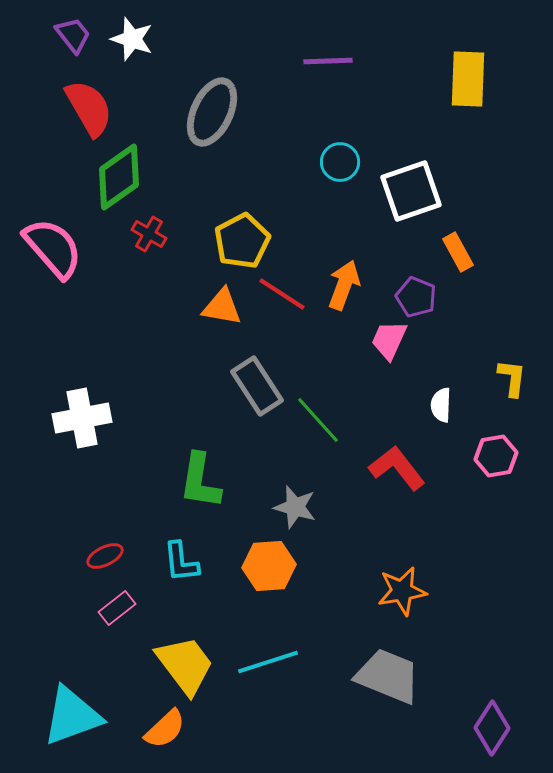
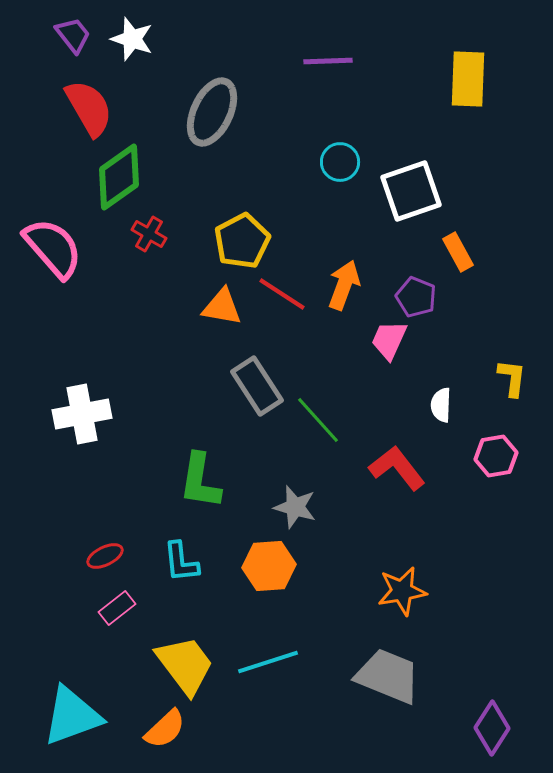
white cross: moved 4 px up
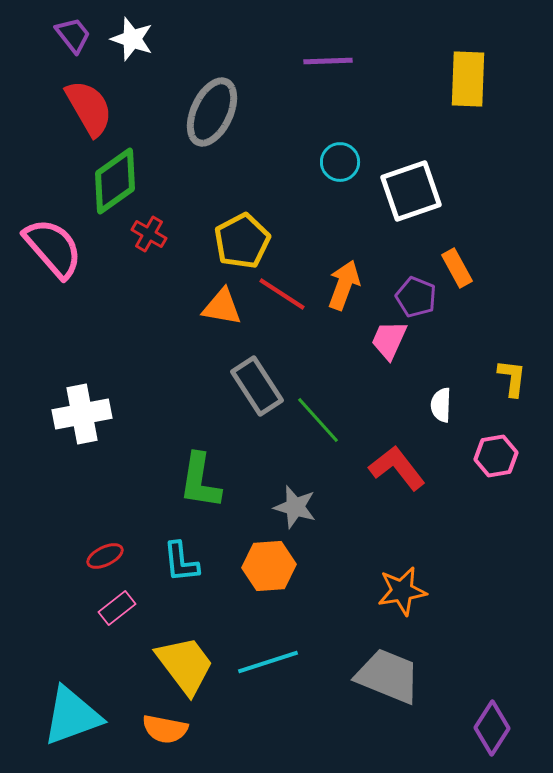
green diamond: moved 4 px left, 4 px down
orange rectangle: moved 1 px left, 16 px down
orange semicircle: rotated 54 degrees clockwise
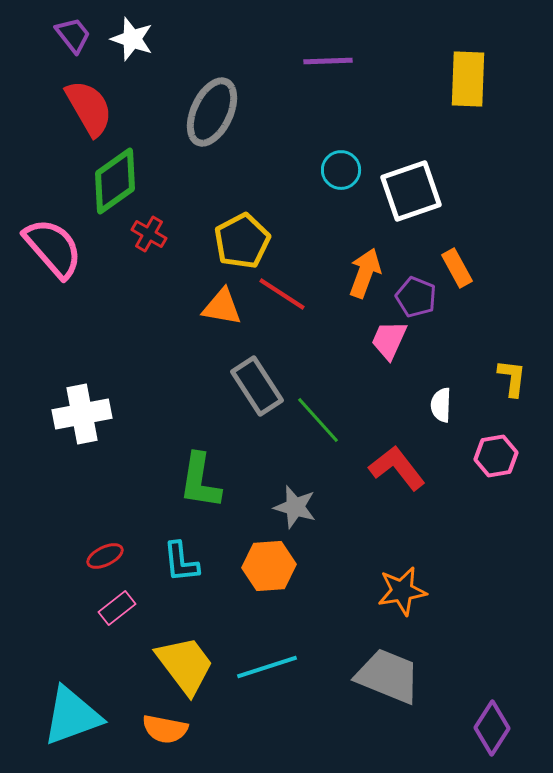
cyan circle: moved 1 px right, 8 px down
orange arrow: moved 21 px right, 12 px up
cyan line: moved 1 px left, 5 px down
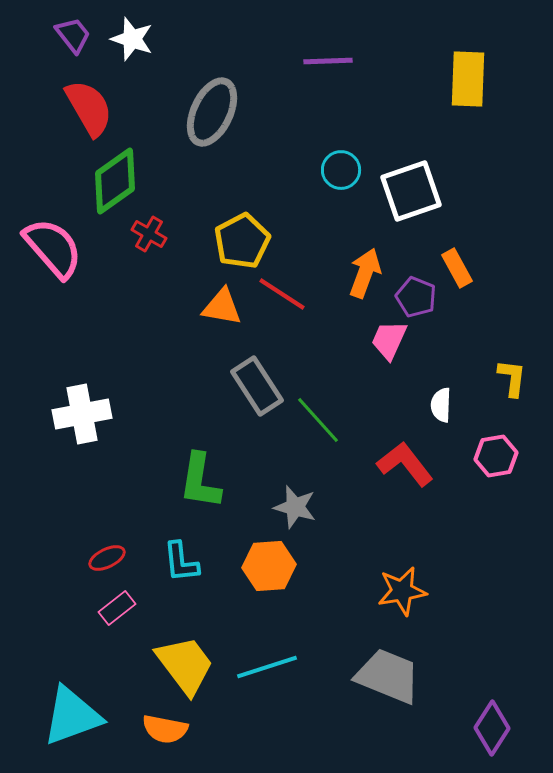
red L-shape: moved 8 px right, 4 px up
red ellipse: moved 2 px right, 2 px down
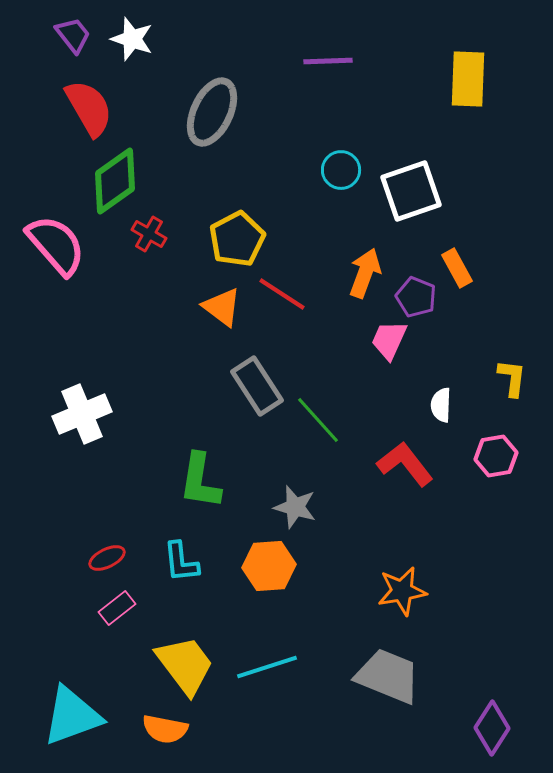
yellow pentagon: moved 5 px left, 2 px up
pink semicircle: moved 3 px right, 3 px up
orange triangle: rotated 27 degrees clockwise
white cross: rotated 12 degrees counterclockwise
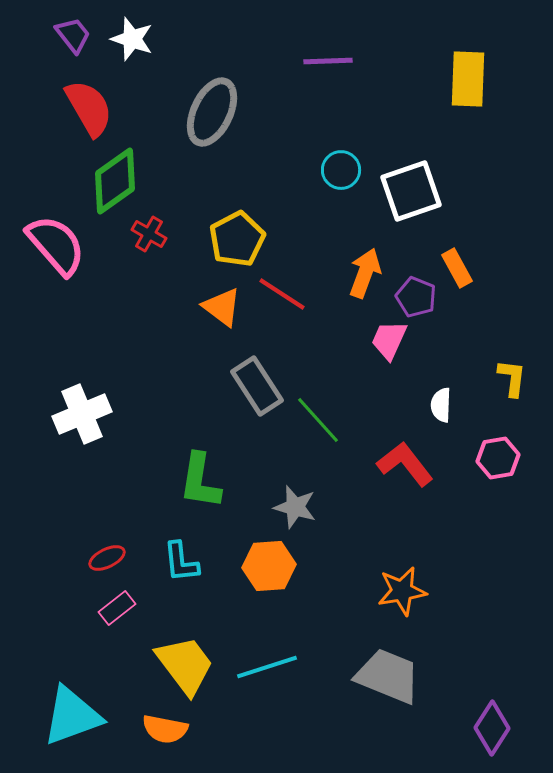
pink hexagon: moved 2 px right, 2 px down
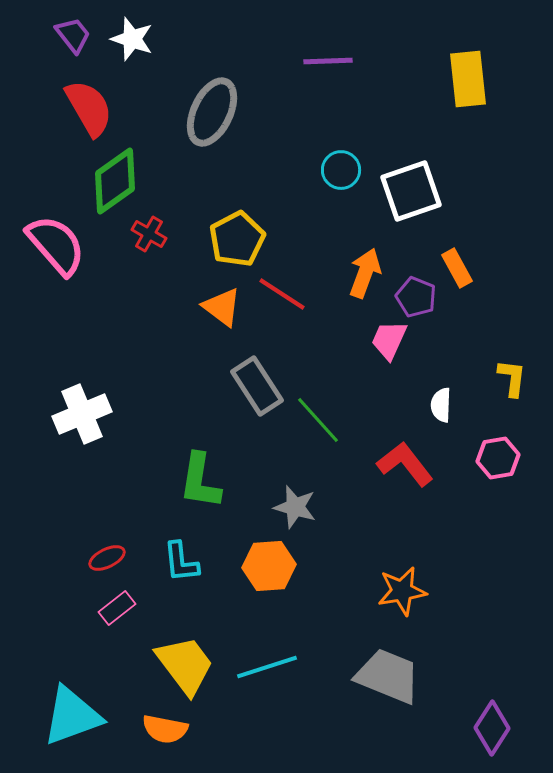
yellow rectangle: rotated 8 degrees counterclockwise
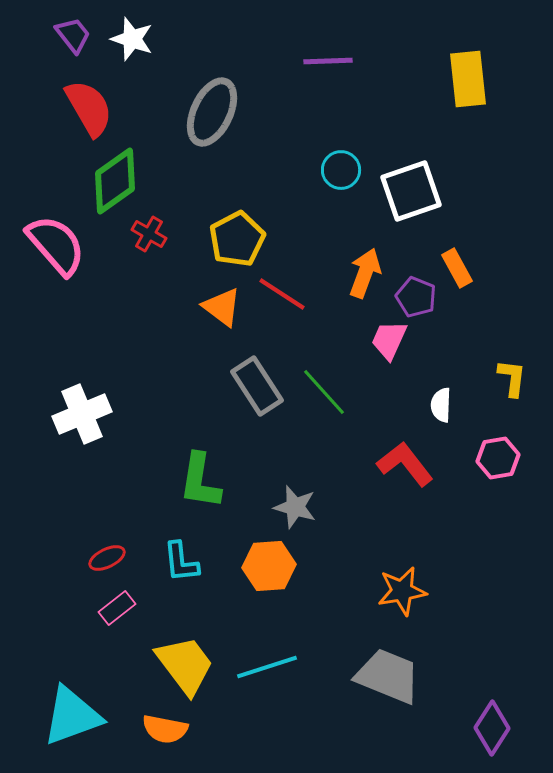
green line: moved 6 px right, 28 px up
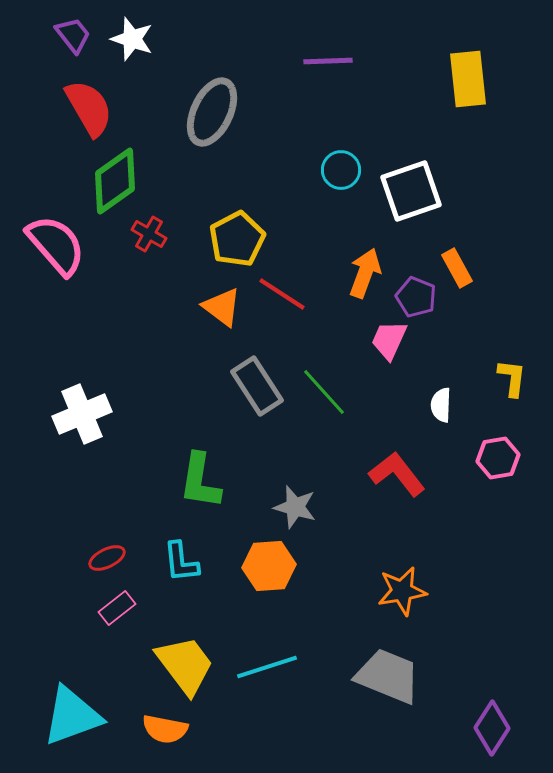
red L-shape: moved 8 px left, 10 px down
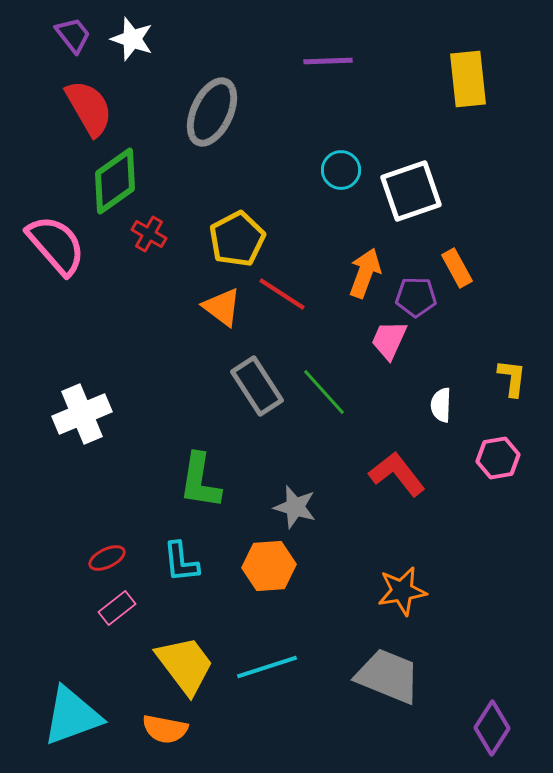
purple pentagon: rotated 21 degrees counterclockwise
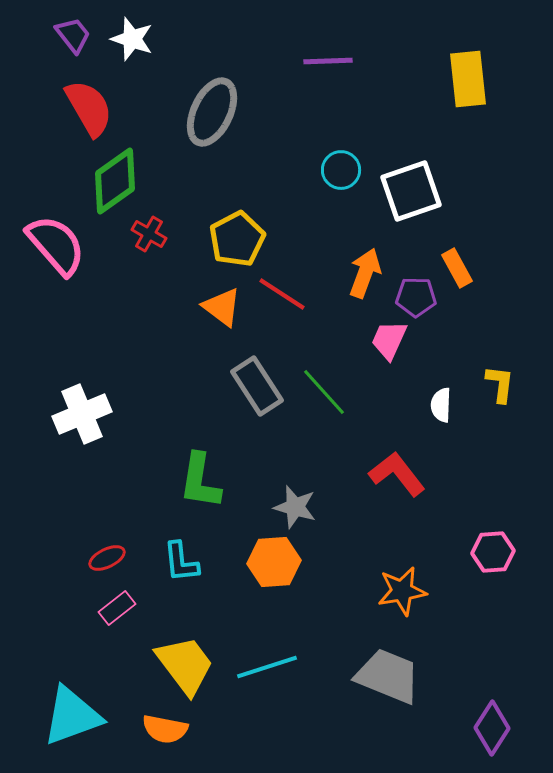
yellow L-shape: moved 12 px left, 6 px down
pink hexagon: moved 5 px left, 94 px down; rotated 6 degrees clockwise
orange hexagon: moved 5 px right, 4 px up
